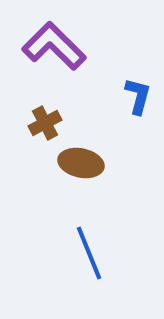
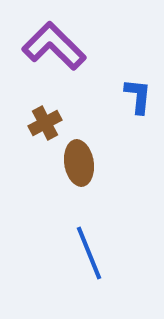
blue L-shape: rotated 9 degrees counterclockwise
brown ellipse: moved 2 px left; rotated 69 degrees clockwise
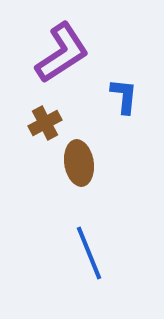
purple L-shape: moved 8 px right, 7 px down; rotated 102 degrees clockwise
blue L-shape: moved 14 px left
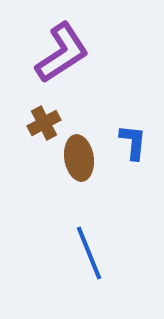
blue L-shape: moved 9 px right, 46 px down
brown cross: moved 1 px left
brown ellipse: moved 5 px up
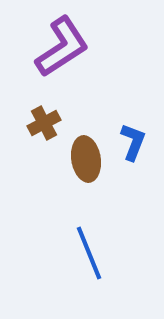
purple L-shape: moved 6 px up
blue L-shape: rotated 15 degrees clockwise
brown ellipse: moved 7 px right, 1 px down
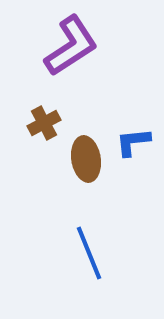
purple L-shape: moved 9 px right, 1 px up
blue L-shape: rotated 117 degrees counterclockwise
